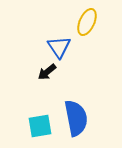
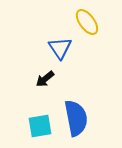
yellow ellipse: rotated 60 degrees counterclockwise
blue triangle: moved 1 px right, 1 px down
black arrow: moved 2 px left, 7 px down
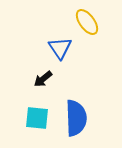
black arrow: moved 2 px left
blue semicircle: rotated 9 degrees clockwise
cyan square: moved 3 px left, 8 px up; rotated 15 degrees clockwise
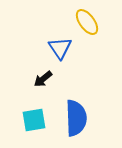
cyan square: moved 3 px left, 2 px down; rotated 15 degrees counterclockwise
